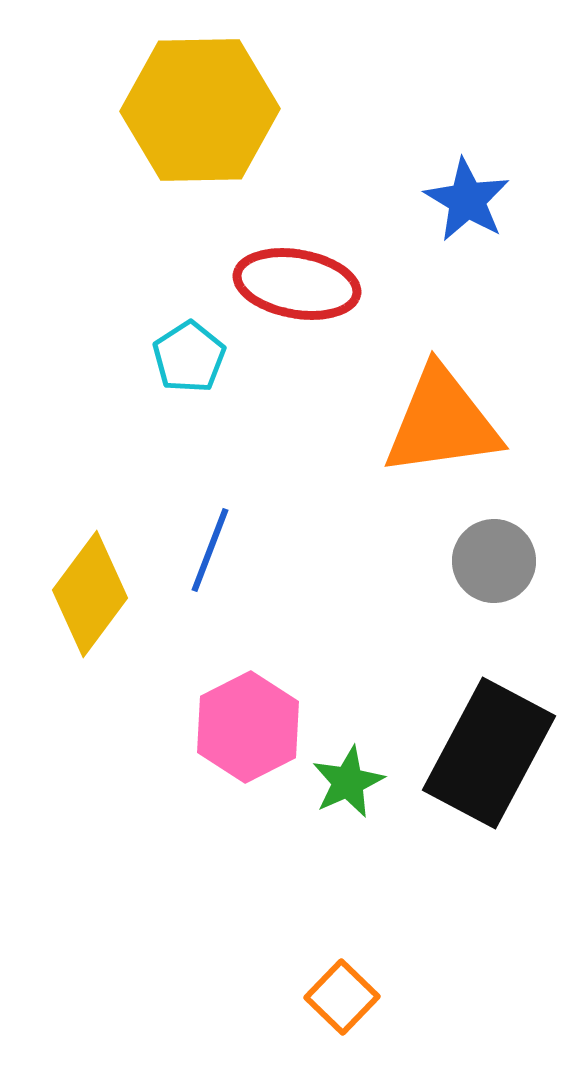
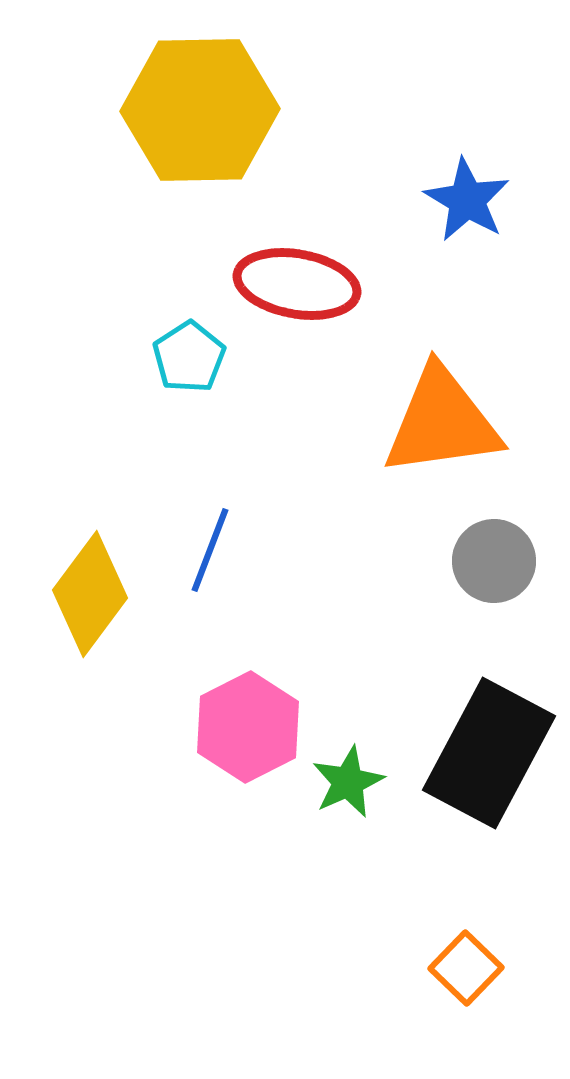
orange square: moved 124 px right, 29 px up
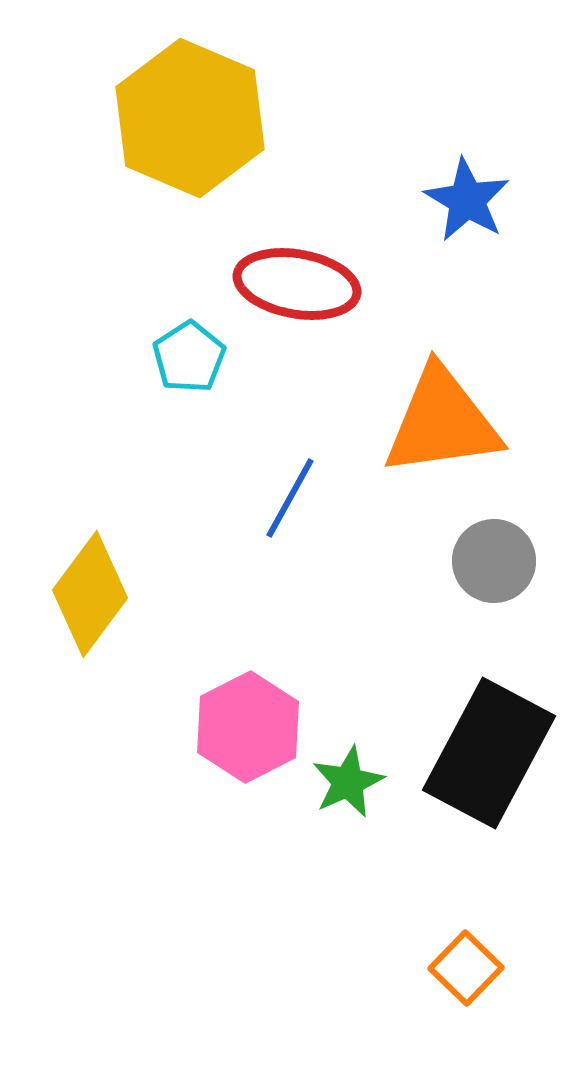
yellow hexagon: moved 10 px left, 8 px down; rotated 24 degrees clockwise
blue line: moved 80 px right, 52 px up; rotated 8 degrees clockwise
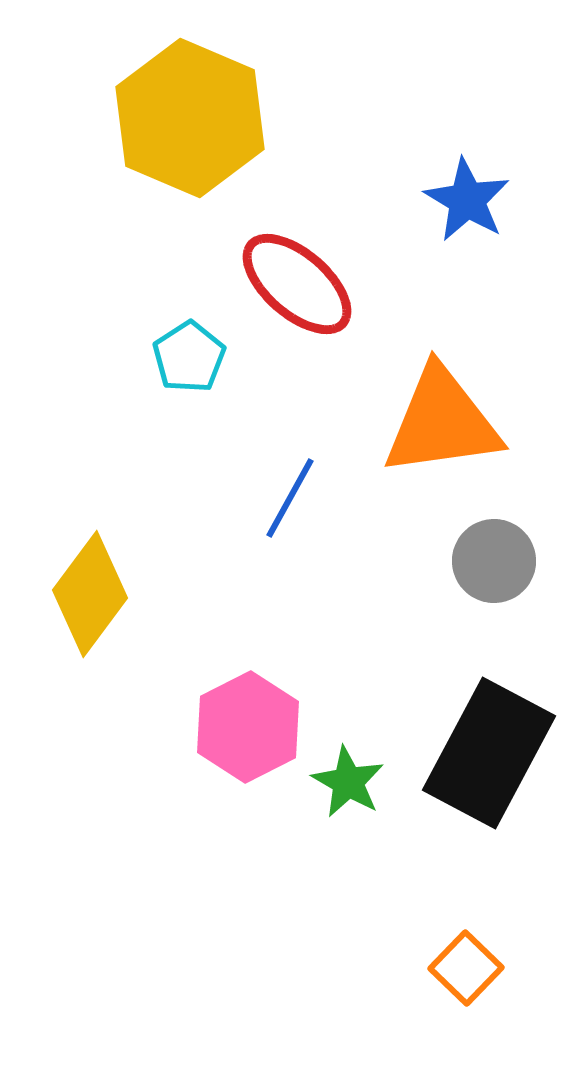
red ellipse: rotated 31 degrees clockwise
green star: rotated 18 degrees counterclockwise
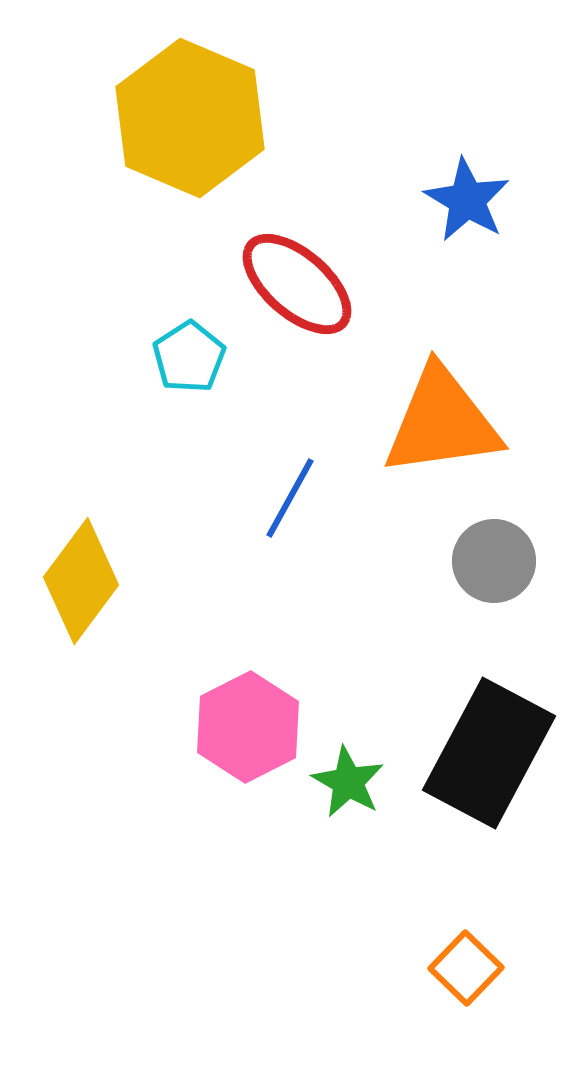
yellow diamond: moved 9 px left, 13 px up
